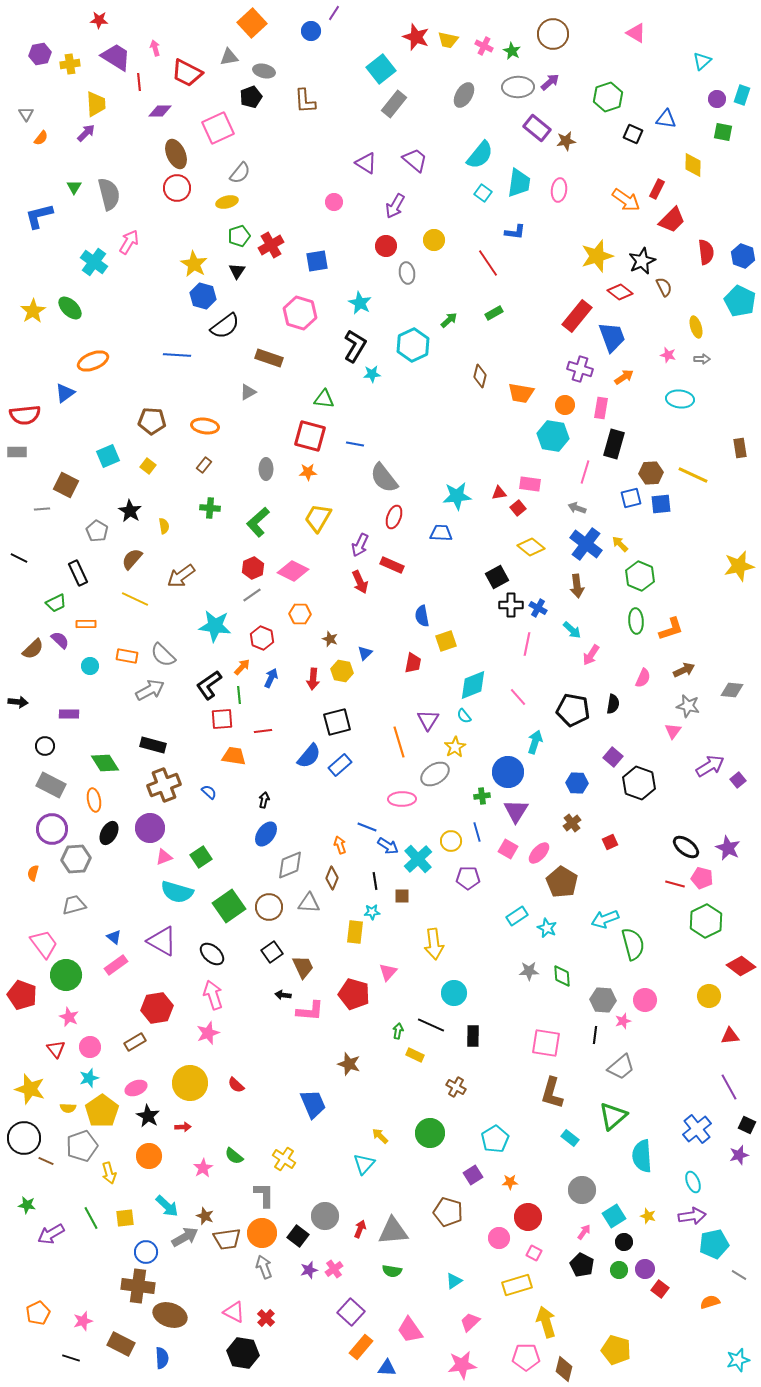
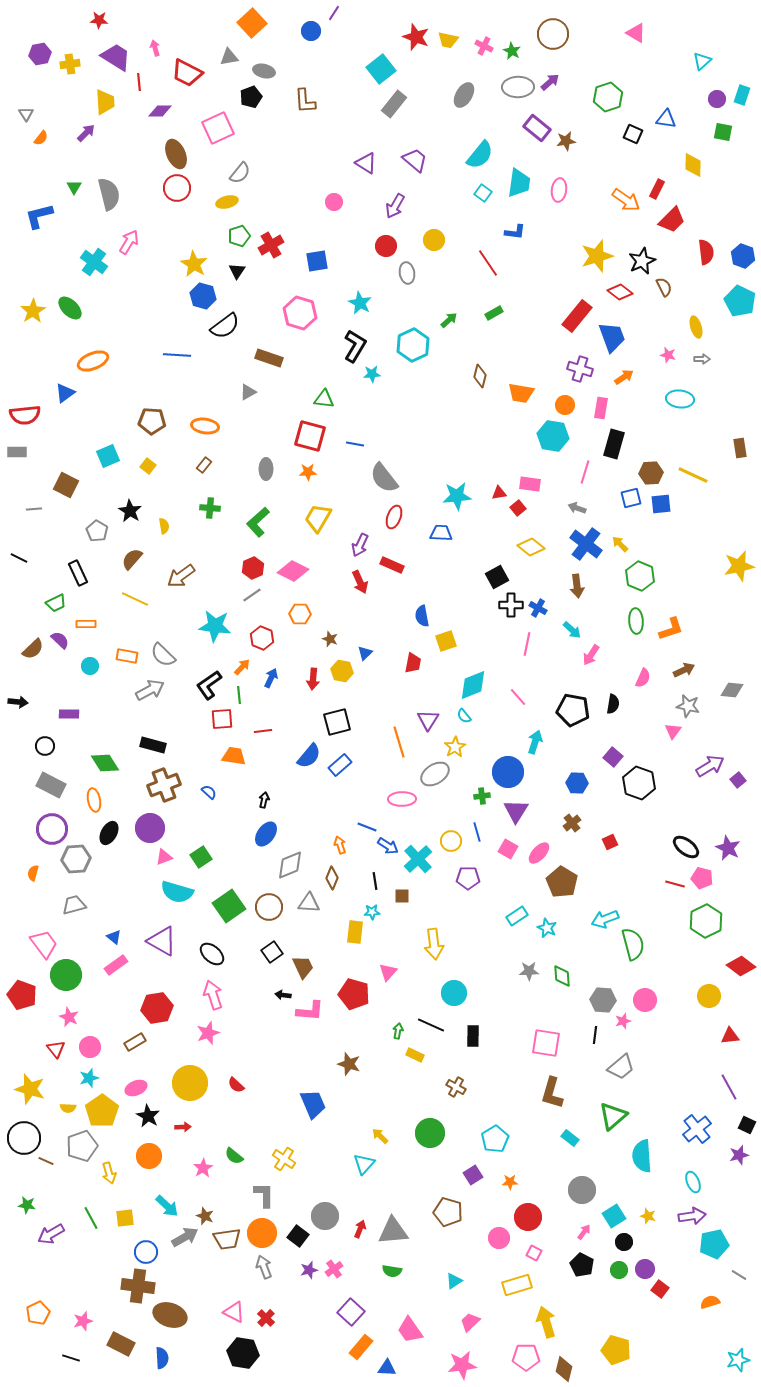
yellow trapezoid at (96, 104): moved 9 px right, 2 px up
gray line at (42, 509): moved 8 px left
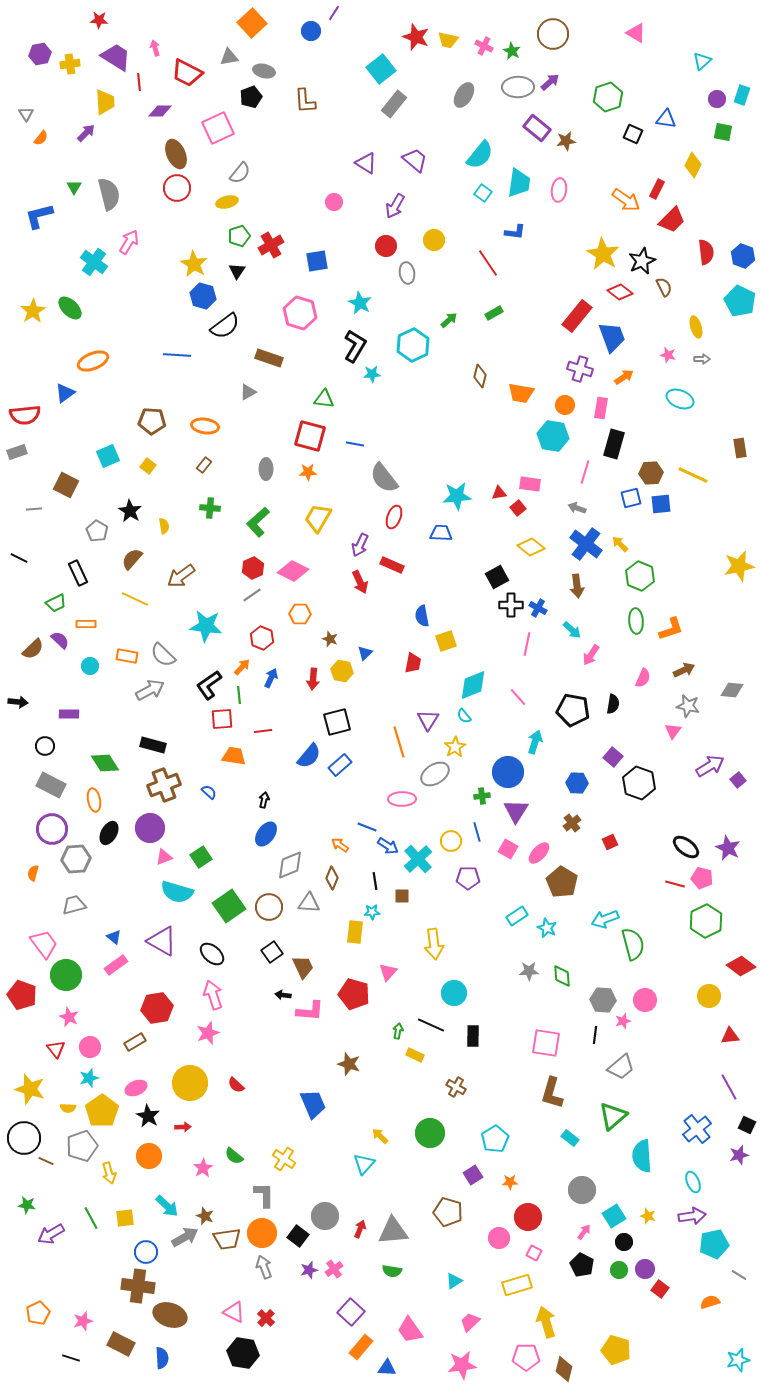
yellow diamond at (693, 165): rotated 25 degrees clockwise
yellow star at (597, 256): moved 6 px right, 2 px up; rotated 24 degrees counterclockwise
cyan ellipse at (680, 399): rotated 16 degrees clockwise
gray rectangle at (17, 452): rotated 18 degrees counterclockwise
cyan star at (215, 626): moved 9 px left
orange arrow at (340, 845): rotated 36 degrees counterclockwise
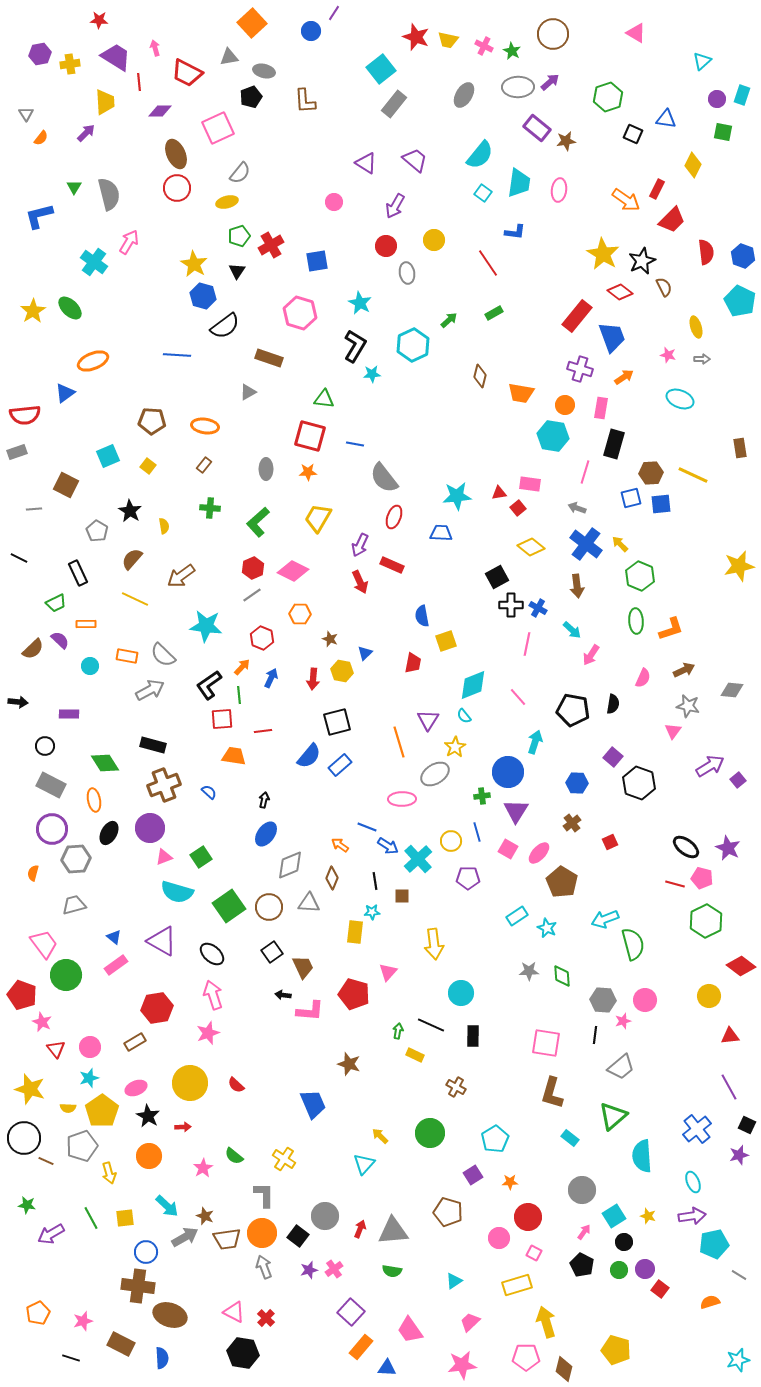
cyan circle at (454, 993): moved 7 px right
pink star at (69, 1017): moved 27 px left, 5 px down
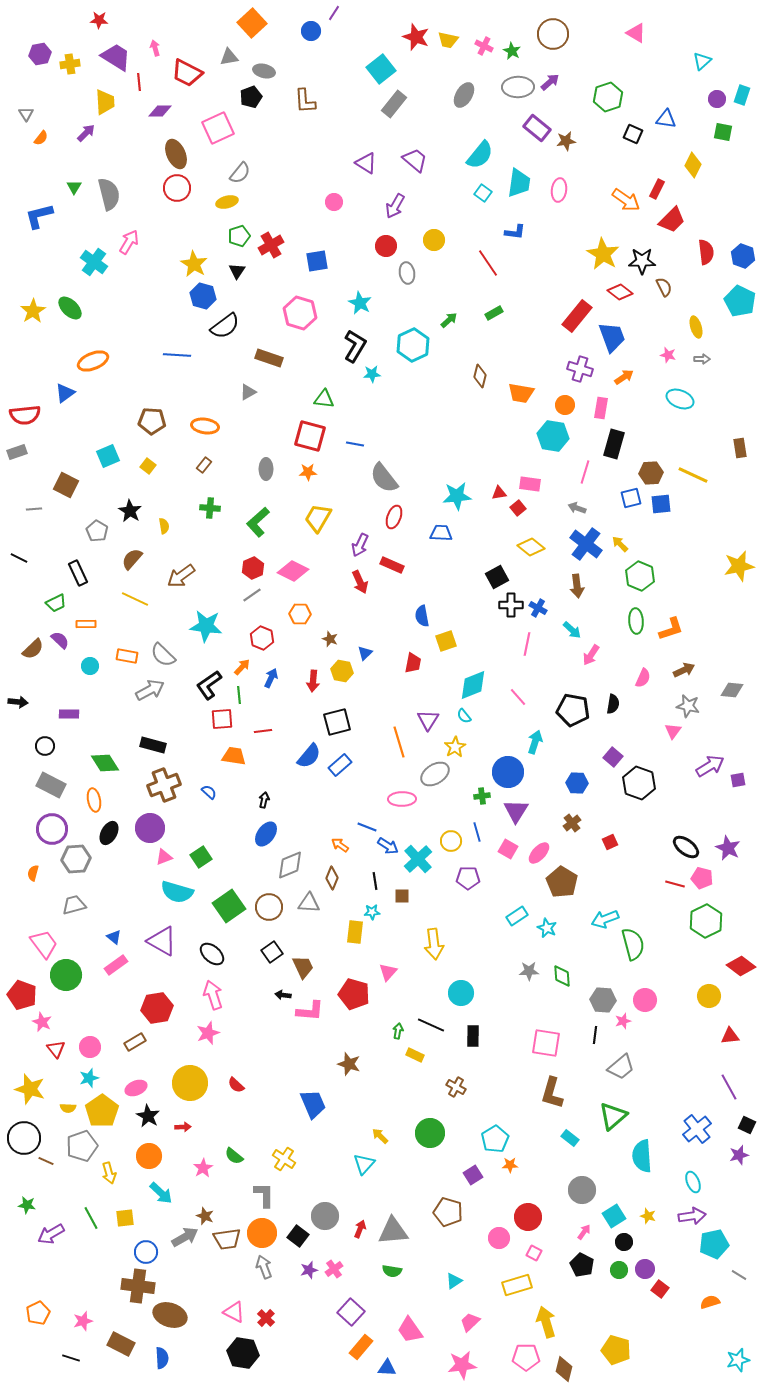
black star at (642, 261): rotated 24 degrees clockwise
red arrow at (313, 679): moved 2 px down
purple square at (738, 780): rotated 28 degrees clockwise
orange star at (510, 1182): moved 17 px up
cyan arrow at (167, 1206): moved 6 px left, 13 px up
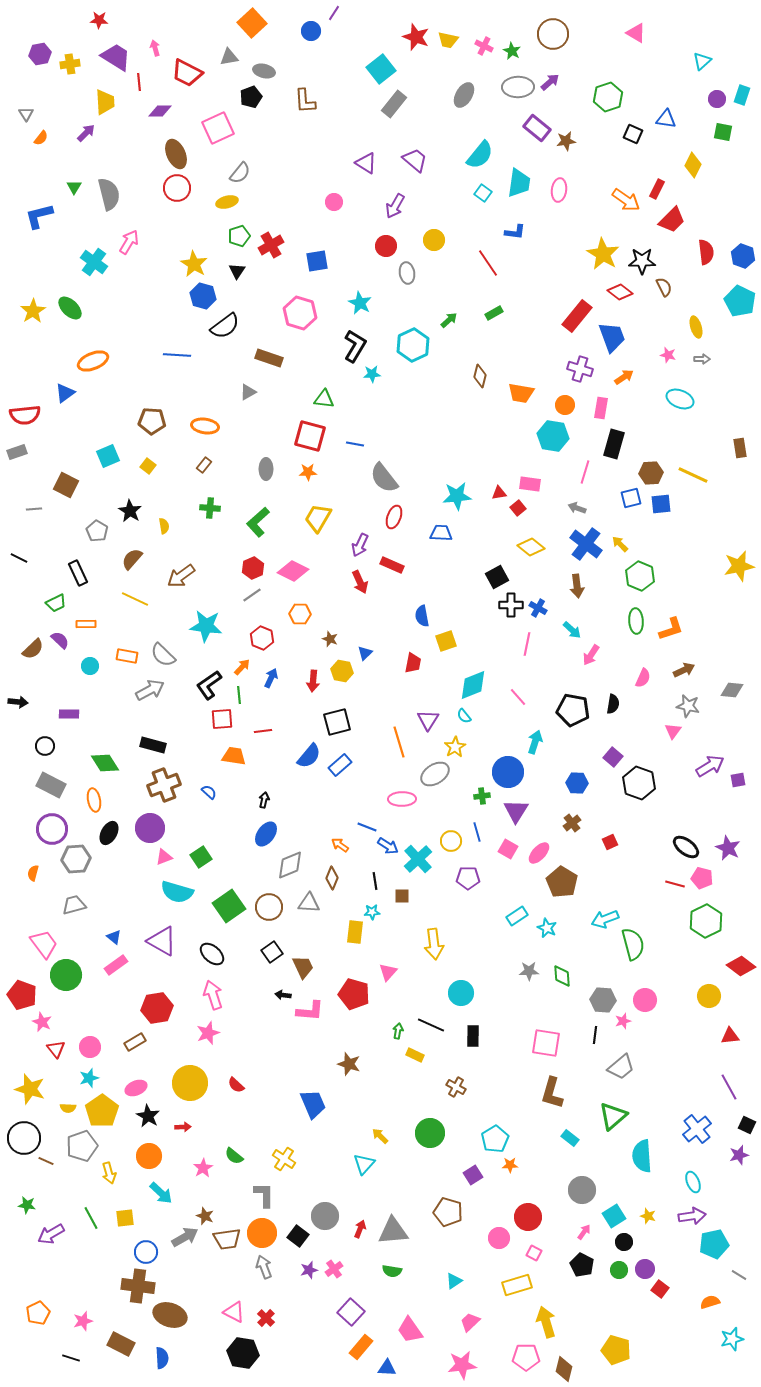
cyan star at (738, 1360): moved 6 px left, 21 px up
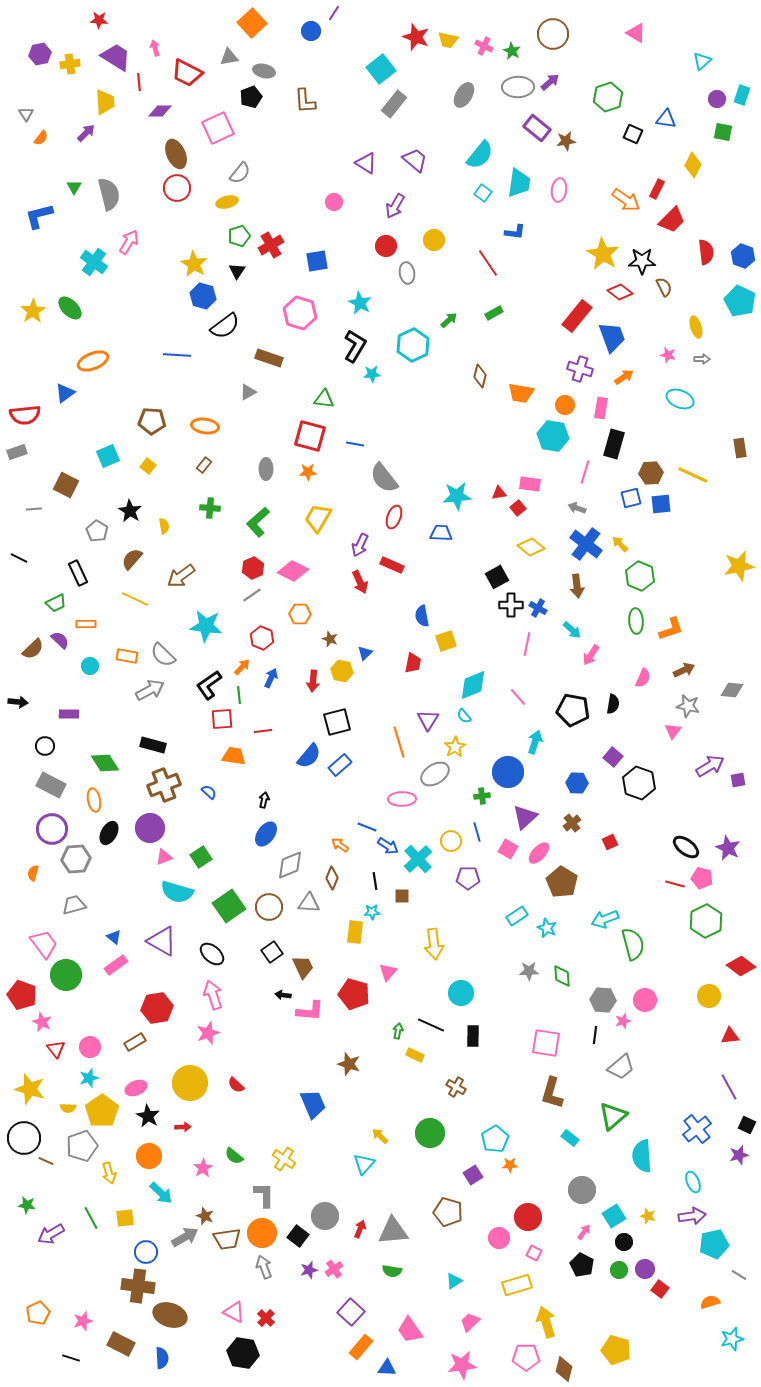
purple triangle at (516, 811): moved 9 px right, 6 px down; rotated 16 degrees clockwise
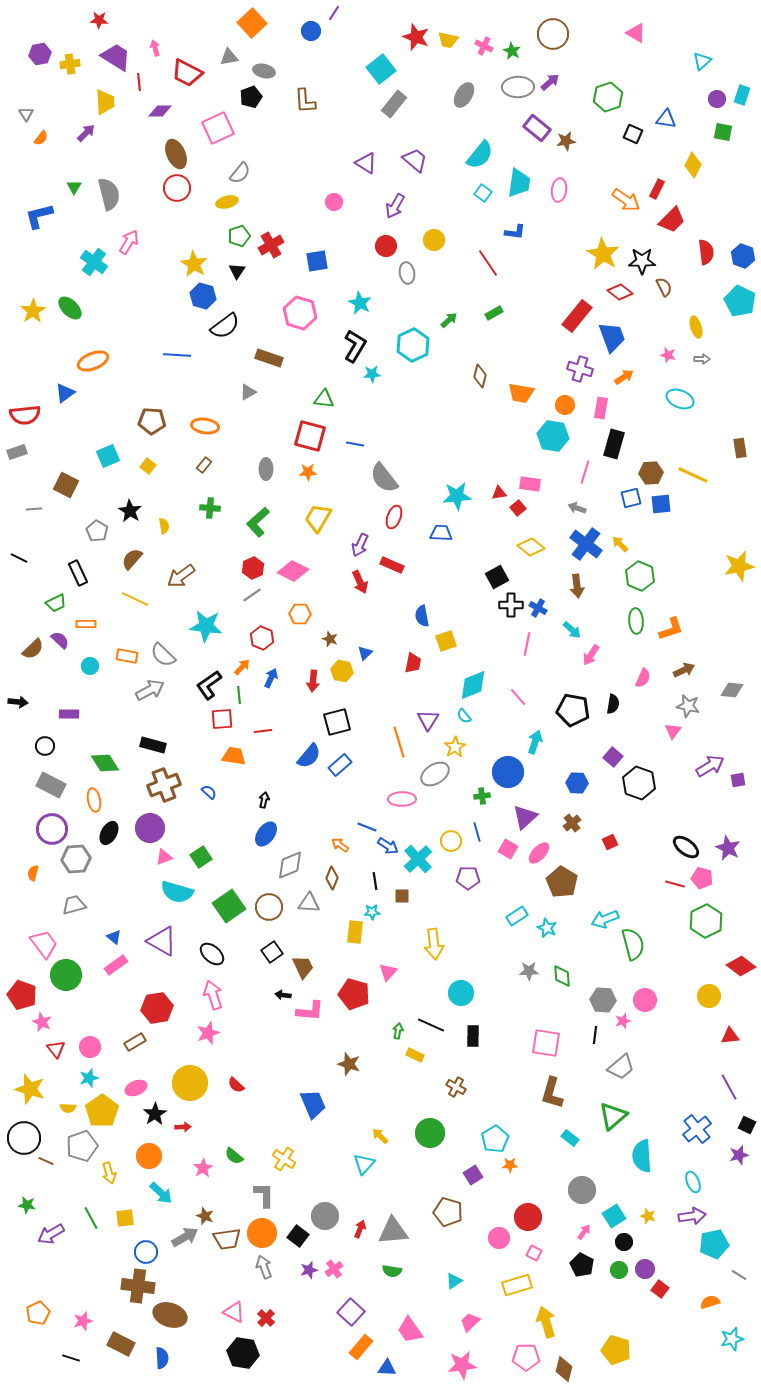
black star at (148, 1116): moved 7 px right, 2 px up; rotated 10 degrees clockwise
